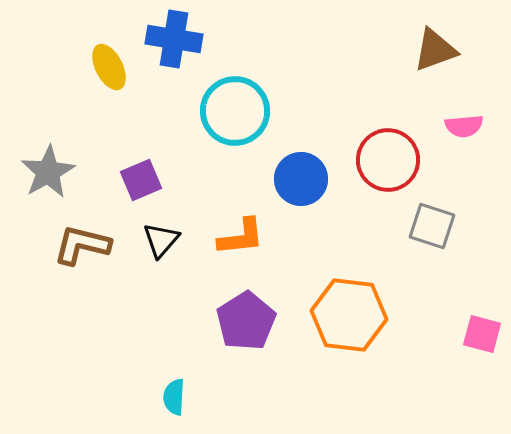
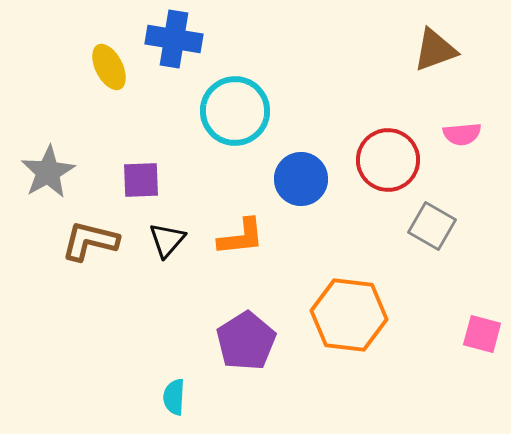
pink semicircle: moved 2 px left, 8 px down
purple square: rotated 21 degrees clockwise
gray square: rotated 12 degrees clockwise
black triangle: moved 6 px right
brown L-shape: moved 8 px right, 4 px up
purple pentagon: moved 20 px down
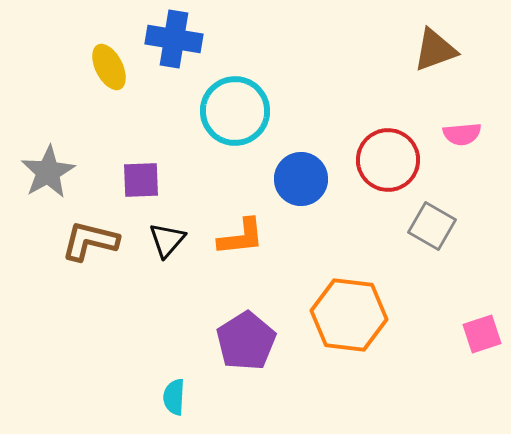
pink square: rotated 33 degrees counterclockwise
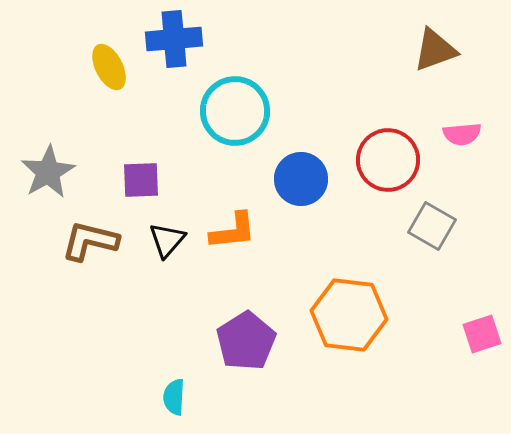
blue cross: rotated 14 degrees counterclockwise
orange L-shape: moved 8 px left, 6 px up
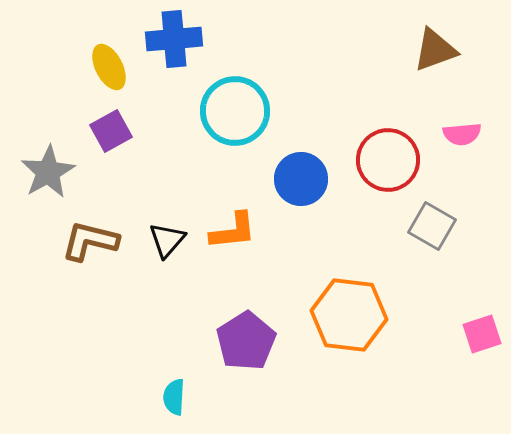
purple square: moved 30 px left, 49 px up; rotated 27 degrees counterclockwise
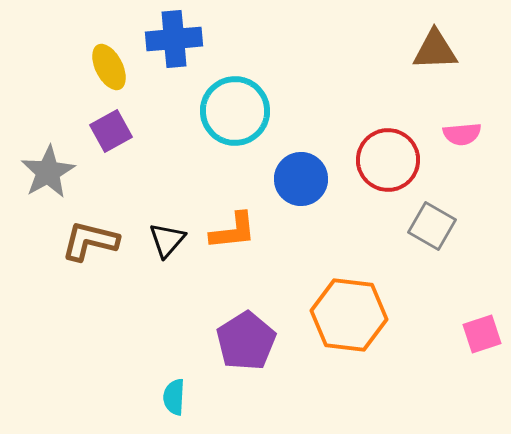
brown triangle: rotated 18 degrees clockwise
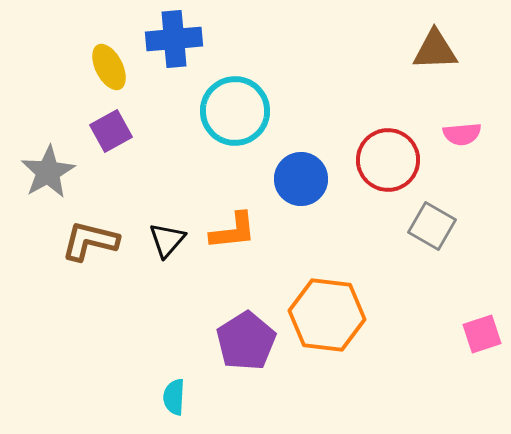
orange hexagon: moved 22 px left
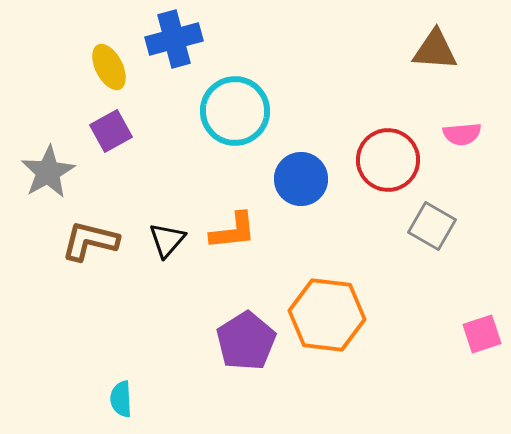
blue cross: rotated 10 degrees counterclockwise
brown triangle: rotated 6 degrees clockwise
cyan semicircle: moved 53 px left, 2 px down; rotated 6 degrees counterclockwise
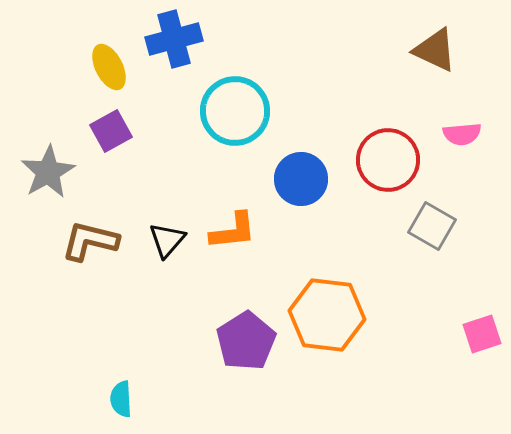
brown triangle: rotated 21 degrees clockwise
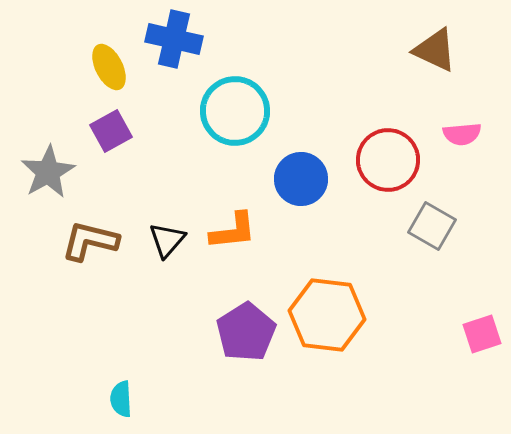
blue cross: rotated 28 degrees clockwise
purple pentagon: moved 9 px up
